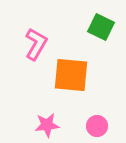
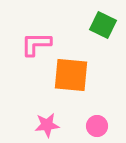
green square: moved 2 px right, 2 px up
pink L-shape: rotated 120 degrees counterclockwise
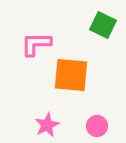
pink star: rotated 20 degrees counterclockwise
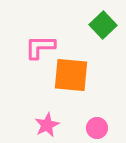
green square: rotated 20 degrees clockwise
pink L-shape: moved 4 px right, 3 px down
pink circle: moved 2 px down
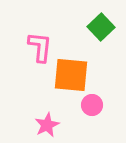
green square: moved 2 px left, 2 px down
pink L-shape: rotated 96 degrees clockwise
pink circle: moved 5 px left, 23 px up
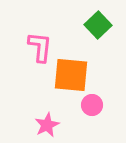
green square: moved 3 px left, 2 px up
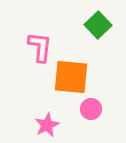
orange square: moved 2 px down
pink circle: moved 1 px left, 4 px down
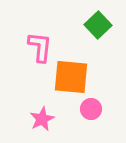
pink star: moved 5 px left, 6 px up
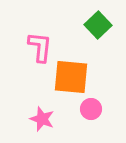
pink star: rotated 25 degrees counterclockwise
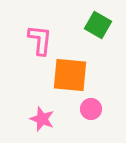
green square: rotated 16 degrees counterclockwise
pink L-shape: moved 7 px up
orange square: moved 1 px left, 2 px up
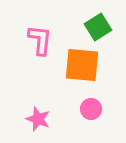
green square: moved 2 px down; rotated 28 degrees clockwise
orange square: moved 12 px right, 10 px up
pink star: moved 4 px left
